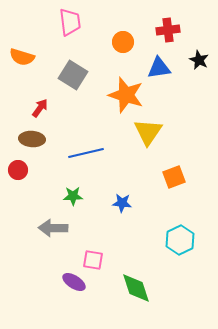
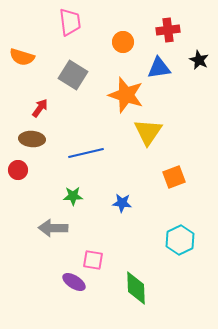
green diamond: rotated 16 degrees clockwise
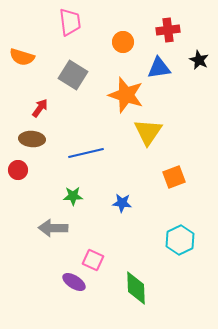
pink square: rotated 15 degrees clockwise
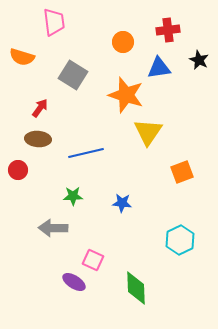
pink trapezoid: moved 16 px left
brown ellipse: moved 6 px right
orange square: moved 8 px right, 5 px up
